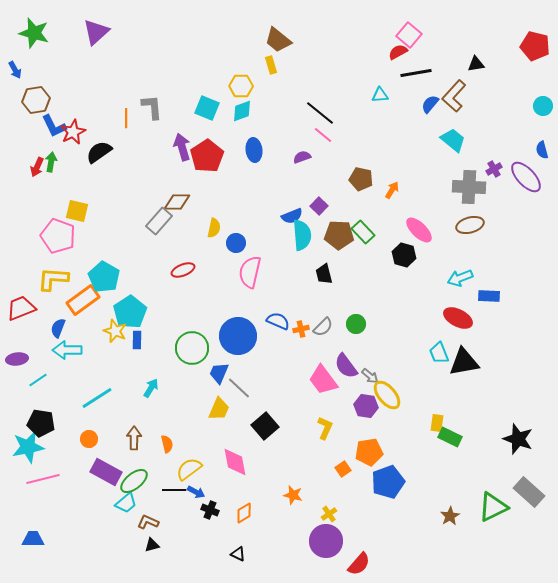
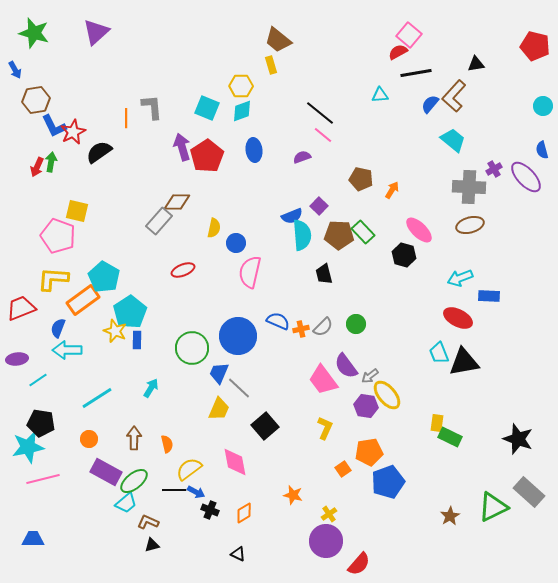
gray arrow at (370, 376): rotated 102 degrees clockwise
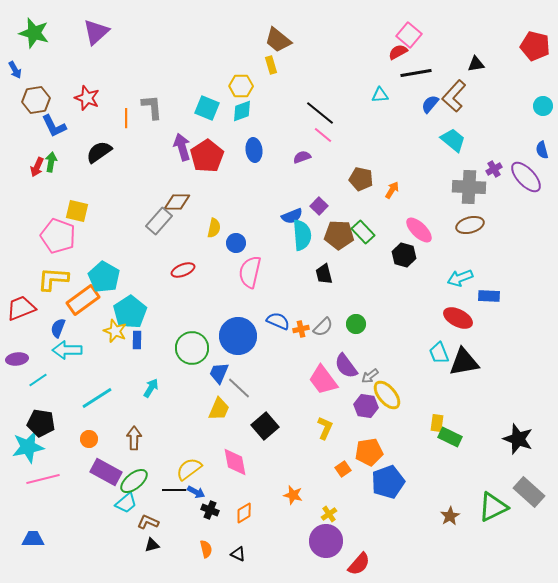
red star at (73, 132): moved 14 px right, 34 px up; rotated 25 degrees counterclockwise
orange semicircle at (167, 444): moved 39 px right, 105 px down
